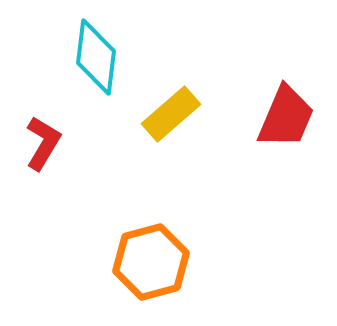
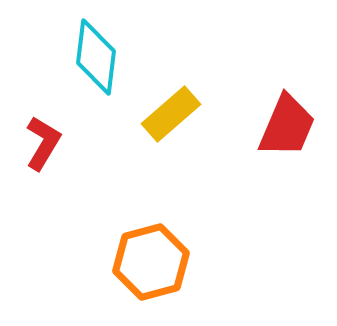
red trapezoid: moved 1 px right, 9 px down
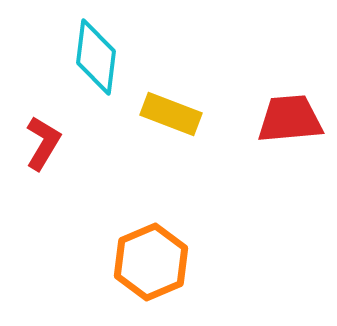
yellow rectangle: rotated 62 degrees clockwise
red trapezoid: moved 3 px right, 7 px up; rotated 118 degrees counterclockwise
orange hexagon: rotated 8 degrees counterclockwise
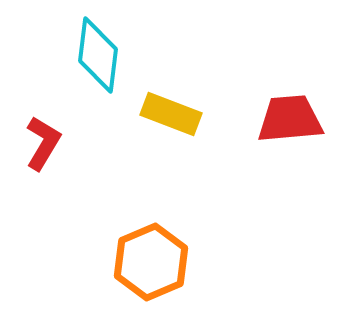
cyan diamond: moved 2 px right, 2 px up
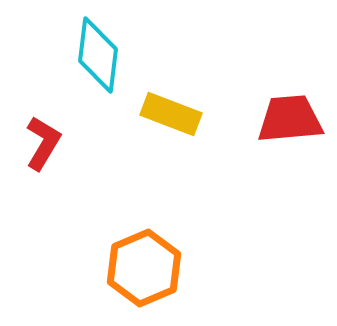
orange hexagon: moved 7 px left, 6 px down
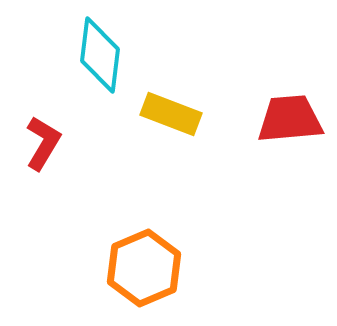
cyan diamond: moved 2 px right
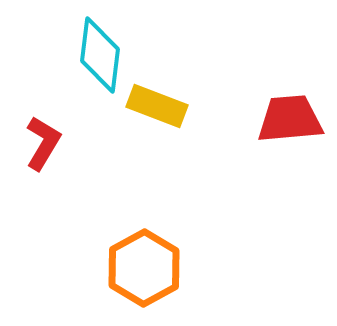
yellow rectangle: moved 14 px left, 8 px up
orange hexagon: rotated 6 degrees counterclockwise
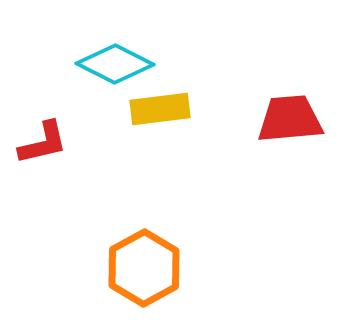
cyan diamond: moved 15 px right, 9 px down; rotated 70 degrees counterclockwise
yellow rectangle: moved 3 px right, 3 px down; rotated 28 degrees counterclockwise
red L-shape: rotated 46 degrees clockwise
